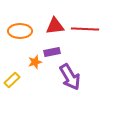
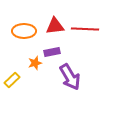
orange ellipse: moved 4 px right
orange star: moved 1 px down
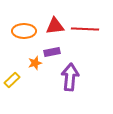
purple arrow: rotated 144 degrees counterclockwise
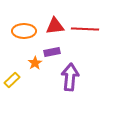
orange star: rotated 16 degrees counterclockwise
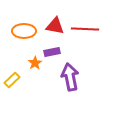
red triangle: rotated 18 degrees clockwise
purple arrow: rotated 16 degrees counterclockwise
